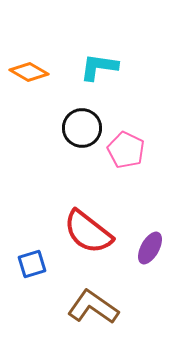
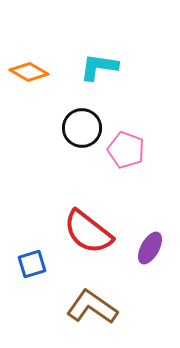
pink pentagon: rotated 6 degrees counterclockwise
brown L-shape: moved 1 px left
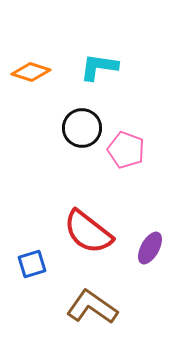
orange diamond: moved 2 px right; rotated 12 degrees counterclockwise
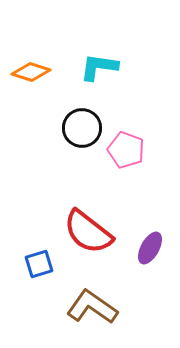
blue square: moved 7 px right
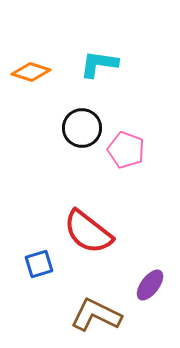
cyan L-shape: moved 3 px up
purple ellipse: moved 37 px down; rotated 8 degrees clockwise
brown L-shape: moved 4 px right, 8 px down; rotated 9 degrees counterclockwise
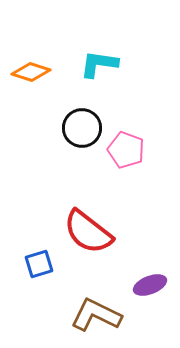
purple ellipse: rotated 32 degrees clockwise
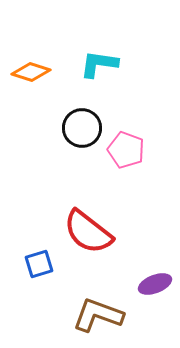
purple ellipse: moved 5 px right, 1 px up
brown L-shape: moved 2 px right; rotated 6 degrees counterclockwise
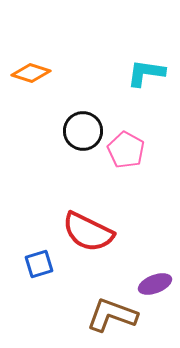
cyan L-shape: moved 47 px right, 9 px down
orange diamond: moved 1 px down
black circle: moved 1 px right, 3 px down
pink pentagon: rotated 9 degrees clockwise
red semicircle: rotated 12 degrees counterclockwise
brown L-shape: moved 14 px right
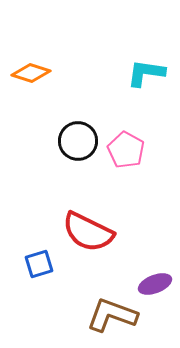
black circle: moved 5 px left, 10 px down
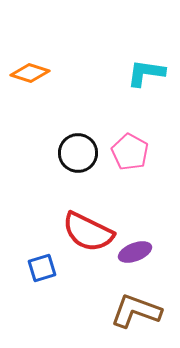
orange diamond: moved 1 px left
black circle: moved 12 px down
pink pentagon: moved 4 px right, 2 px down
blue square: moved 3 px right, 4 px down
purple ellipse: moved 20 px left, 32 px up
brown L-shape: moved 24 px right, 4 px up
